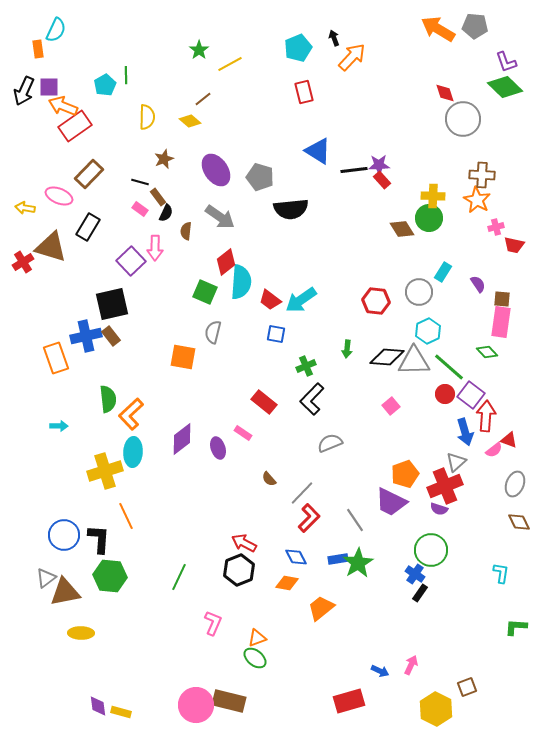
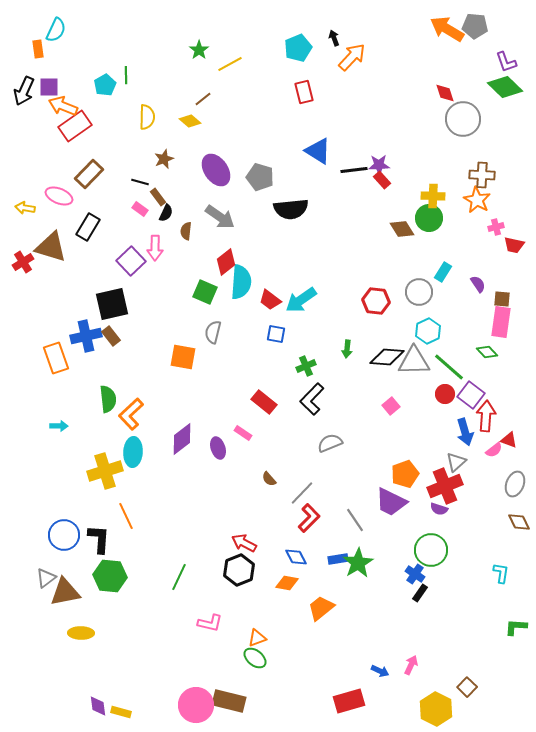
orange arrow at (438, 29): moved 9 px right
pink L-shape at (213, 623): moved 3 px left; rotated 80 degrees clockwise
brown square at (467, 687): rotated 24 degrees counterclockwise
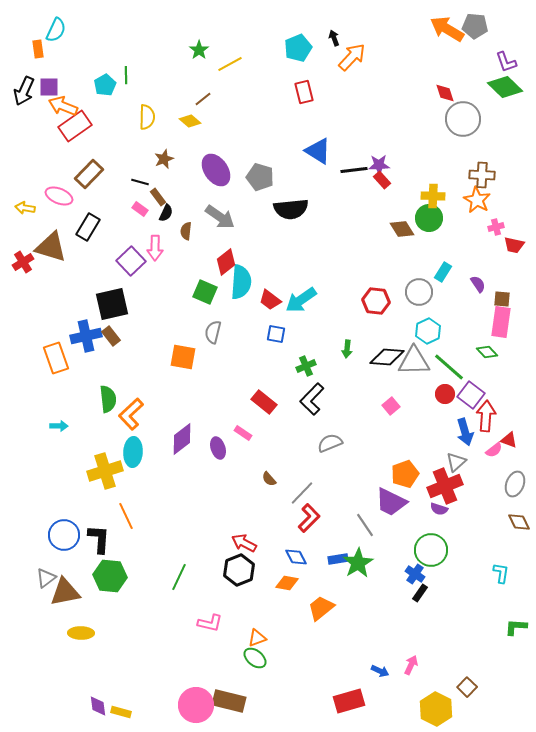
gray line at (355, 520): moved 10 px right, 5 px down
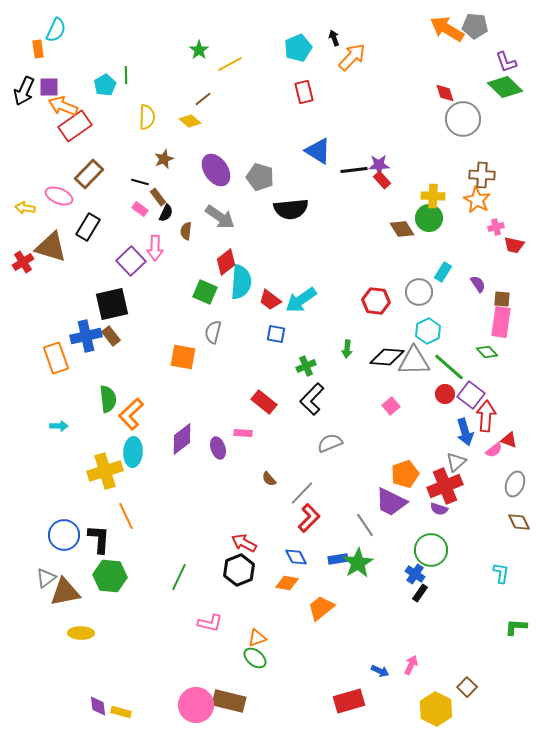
pink rectangle at (243, 433): rotated 30 degrees counterclockwise
